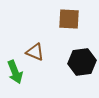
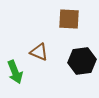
brown triangle: moved 4 px right
black hexagon: moved 1 px up
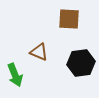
black hexagon: moved 1 px left, 2 px down
green arrow: moved 3 px down
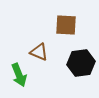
brown square: moved 3 px left, 6 px down
green arrow: moved 4 px right
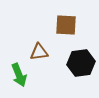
brown triangle: rotated 30 degrees counterclockwise
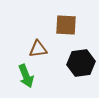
brown triangle: moved 1 px left, 3 px up
green arrow: moved 7 px right, 1 px down
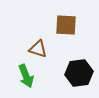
brown triangle: rotated 24 degrees clockwise
black hexagon: moved 2 px left, 10 px down
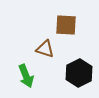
brown triangle: moved 7 px right
black hexagon: rotated 20 degrees counterclockwise
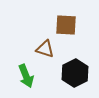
black hexagon: moved 4 px left
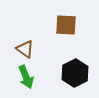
brown triangle: moved 20 px left; rotated 18 degrees clockwise
green arrow: moved 1 px down
